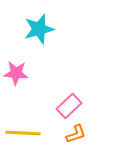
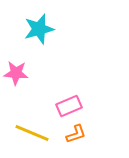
pink rectangle: rotated 20 degrees clockwise
yellow line: moved 9 px right; rotated 20 degrees clockwise
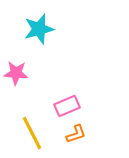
pink rectangle: moved 2 px left
yellow line: rotated 40 degrees clockwise
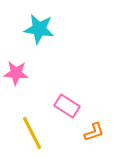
cyan star: rotated 24 degrees clockwise
pink rectangle: rotated 55 degrees clockwise
orange L-shape: moved 18 px right, 2 px up
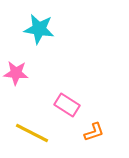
pink rectangle: moved 1 px up
yellow line: rotated 36 degrees counterclockwise
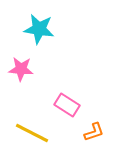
pink star: moved 5 px right, 4 px up
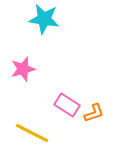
cyan star: moved 5 px right, 10 px up
pink star: moved 2 px right; rotated 20 degrees counterclockwise
orange L-shape: moved 19 px up
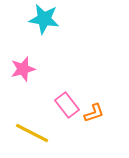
pink rectangle: rotated 20 degrees clockwise
